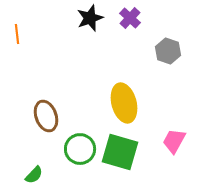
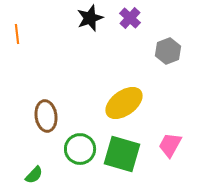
gray hexagon: rotated 20 degrees clockwise
yellow ellipse: rotated 69 degrees clockwise
brown ellipse: rotated 12 degrees clockwise
pink trapezoid: moved 4 px left, 4 px down
green square: moved 2 px right, 2 px down
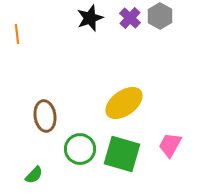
gray hexagon: moved 8 px left, 35 px up; rotated 10 degrees counterclockwise
brown ellipse: moved 1 px left
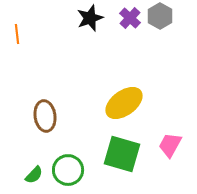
green circle: moved 12 px left, 21 px down
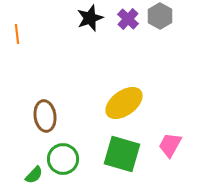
purple cross: moved 2 px left, 1 px down
green circle: moved 5 px left, 11 px up
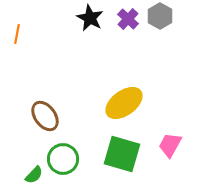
black star: rotated 24 degrees counterclockwise
orange line: rotated 18 degrees clockwise
brown ellipse: rotated 28 degrees counterclockwise
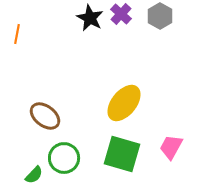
purple cross: moved 7 px left, 5 px up
yellow ellipse: rotated 15 degrees counterclockwise
brown ellipse: rotated 16 degrees counterclockwise
pink trapezoid: moved 1 px right, 2 px down
green circle: moved 1 px right, 1 px up
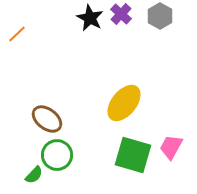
orange line: rotated 36 degrees clockwise
brown ellipse: moved 2 px right, 3 px down
green square: moved 11 px right, 1 px down
green circle: moved 7 px left, 3 px up
